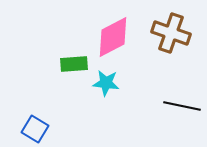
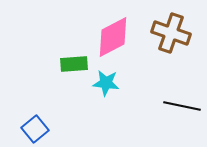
blue square: rotated 20 degrees clockwise
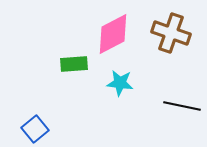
pink diamond: moved 3 px up
cyan star: moved 14 px right
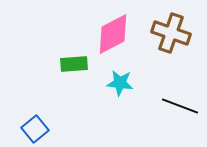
black line: moved 2 px left; rotated 9 degrees clockwise
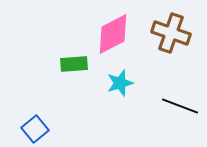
cyan star: rotated 24 degrees counterclockwise
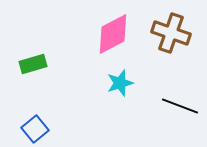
green rectangle: moved 41 px left; rotated 12 degrees counterclockwise
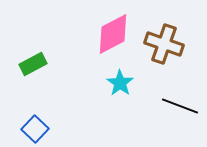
brown cross: moved 7 px left, 11 px down
green rectangle: rotated 12 degrees counterclockwise
cyan star: rotated 20 degrees counterclockwise
blue square: rotated 8 degrees counterclockwise
